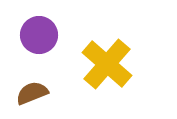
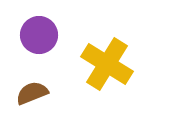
yellow cross: rotated 9 degrees counterclockwise
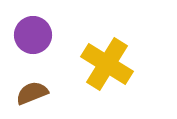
purple circle: moved 6 px left
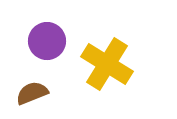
purple circle: moved 14 px right, 6 px down
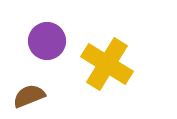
brown semicircle: moved 3 px left, 3 px down
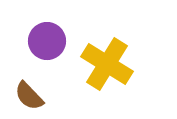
brown semicircle: rotated 112 degrees counterclockwise
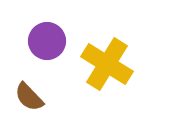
brown semicircle: moved 1 px down
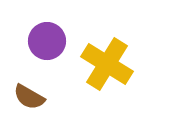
brown semicircle: rotated 16 degrees counterclockwise
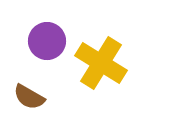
yellow cross: moved 6 px left, 1 px up
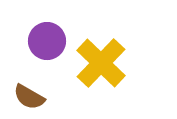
yellow cross: rotated 12 degrees clockwise
